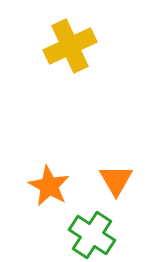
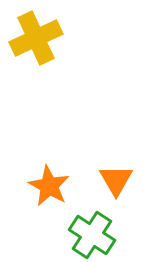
yellow cross: moved 34 px left, 8 px up
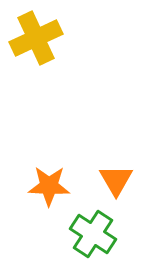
orange star: rotated 27 degrees counterclockwise
green cross: moved 1 px right, 1 px up
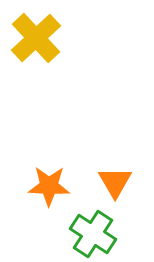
yellow cross: rotated 18 degrees counterclockwise
orange triangle: moved 1 px left, 2 px down
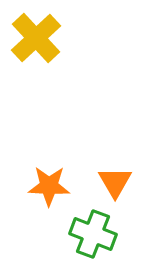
green cross: rotated 12 degrees counterclockwise
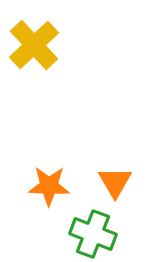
yellow cross: moved 2 px left, 7 px down
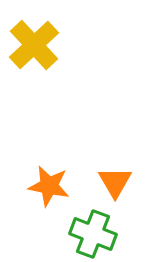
orange star: rotated 9 degrees clockwise
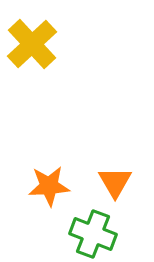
yellow cross: moved 2 px left, 1 px up
orange star: rotated 15 degrees counterclockwise
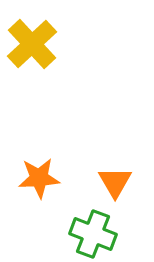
orange star: moved 10 px left, 8 px up
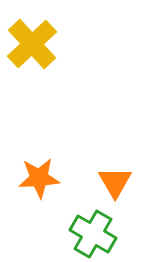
green cross: rotated 9 degrees clockwise
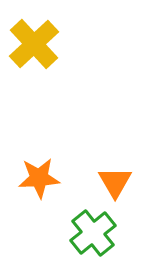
yellow cross: moved 2 px right
green cross: moved 1 px up; rotated 21 degrees clockwise
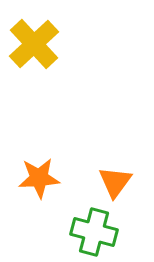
orange triangle: rotated 6 degrees clockwise
green cross: moved 1 px right, 1 px up; rotated 36 degrees counterclockwise
